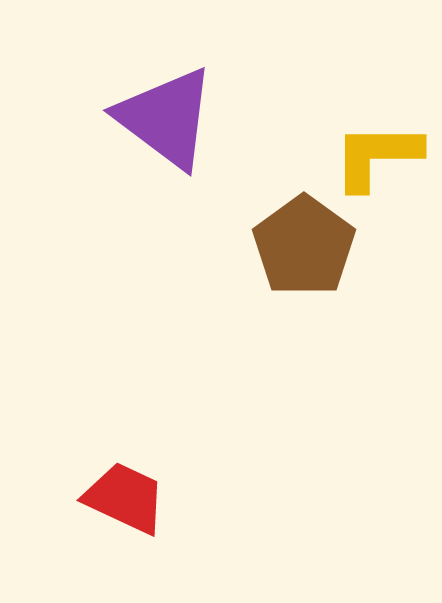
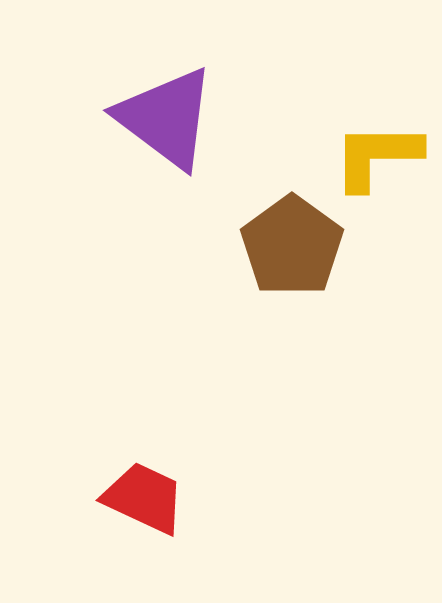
brown pentagon: moved 12 px left
red trapezoid: moved 19 px right
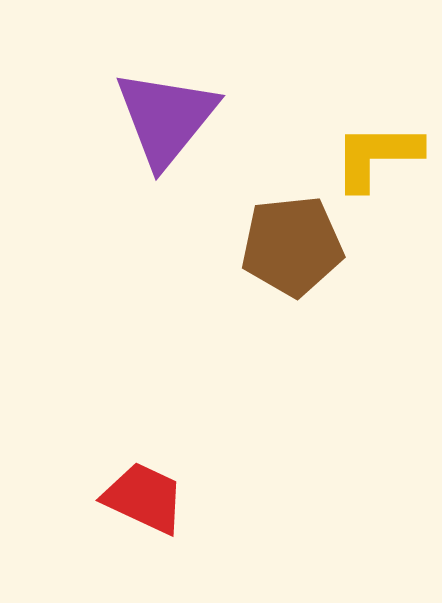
purple triangle: rotated 32 degrees clockwise
brown pentagon: rotated 30 degrees clockwise
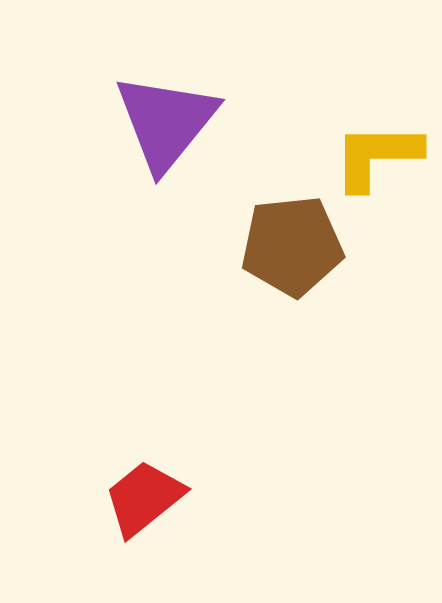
purple triangle: moved 4 px down
red trapezoid: rotated 64 degrees counterclockwise
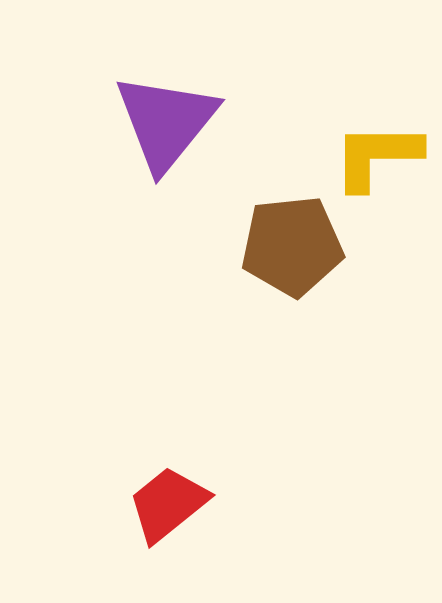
red trapezoid: moved 24 px right, 6 px down
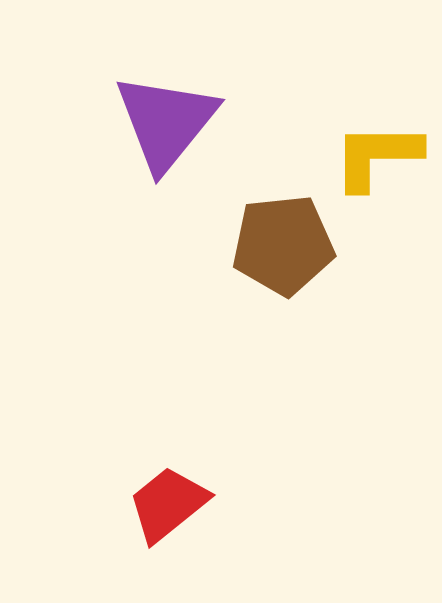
brown pentagon: moved 9 px left, 1 px up
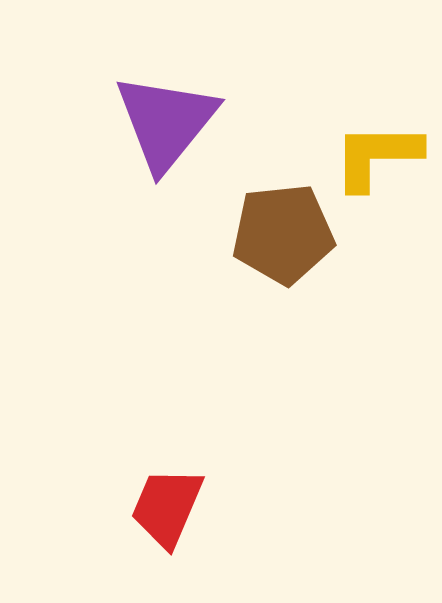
brown pentagon: moved 11 px up
red trapezoid: moved 1 px left, 3 px down; rotated 28 degrees counterclockwise
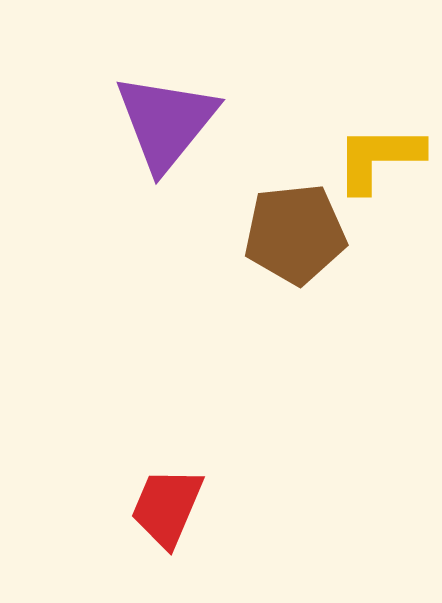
yellow L-shape: moved 2 px right, 2 px down
brown pentagon: moved 12 px right
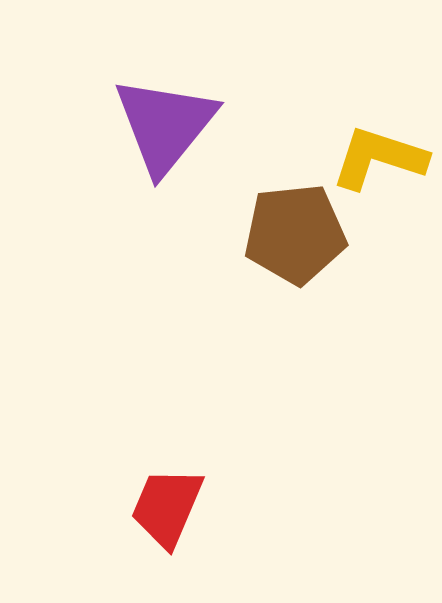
purple triangle: moved 1 px left, 3 px down
yellow L-shape: rotated 18 degrees clockwise
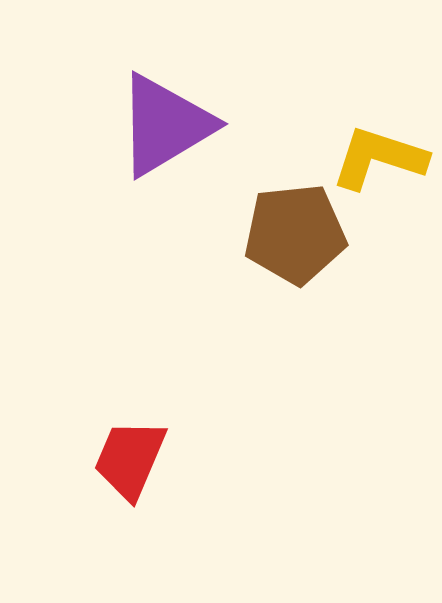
purple triangle: rotated 20 degrees clockwise
red trapezoid: moved 37 px left, 48 px up
